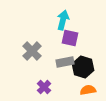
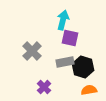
orange semicircle: moved 1 px right
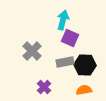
purple square: rotated 12 degrees clockwise
black hexagon: moved 2 px right, 2 px up; rotated 15 degrees counterclockwise
orange semicircle: moved 5 px left
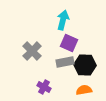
purple square: moved 1 px left, 5 px down
purple cross: rotated 16 degrees counterclockwise
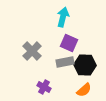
cyan arrow: moved 3 px up
orange semicircle: rotated 147 degrees clockwise
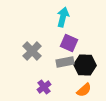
purple cross: rotated 24 degrees clockwise
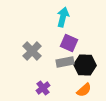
purple cross: moved 1 px left, 1 px down
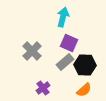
gray rectangle: rotated 30 degrees counterclockwise
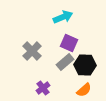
cyan arrow: rotated 54 degrees clockwise
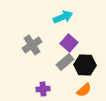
purple square: rotated 18 degrees clockwise
gray cross: moved 6 px up; rotated 12 degrees clockwise
purple cross: moved 1 px down; rotated 32 degrees clockwise
